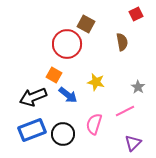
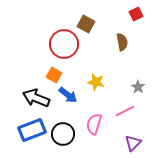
red circle: moved 3 px left
black arrow: moved 3 px right, 1 px down; rotated 44 degrees clockwise
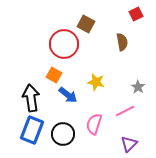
black arrow: moved 5 px left; rotated 60 degrees clockwise
blue rectangle: rotated 48 degrees counterclockwise
purple triangle: moved 4 px left, 1 px down
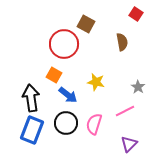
red square: rotated 32 degrees counterclockwise
black circle: moved 3 px right, 11 px up
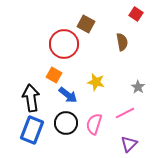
pink line: moved 2 px down
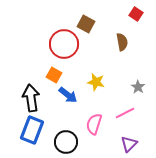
black circle: moved 19 px down
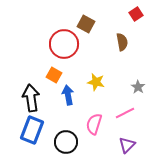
red square: rotated 24 degrees clockwise
blue arrow: rotated 138 degrees counterclockwise
purple triangle: moved 2 px left, 1 px down
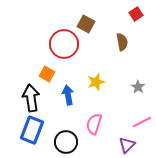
orange square: moved 7 px left, 1 px up
yellow star: rotated 30 degrees counterclockwise
pink line: moved 17 px right, 9 px down
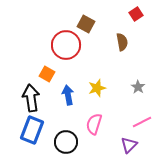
red circle: moved 2 px right, 1 px down
yellow star: moved 1 px right, 6 px down
purple triangle: moved 2 px right
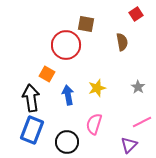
brown square: rotated 18 degrees counterclockwise
black circle: moved 1 px right
